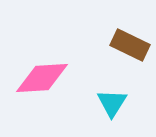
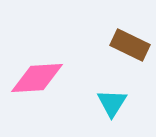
pink diamond: moved 5 px left
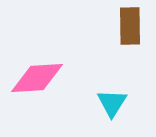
brown rectangle: moved 19 px up; rotated 63 degrees clockwise
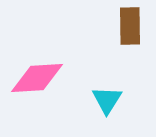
cyan triangle: moved 5 px left, 3 px up
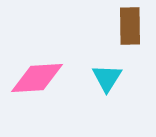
cyan triangle: moved 22 px up
